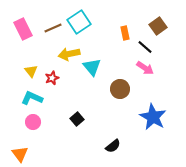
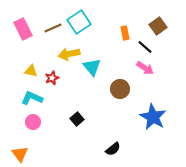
yellow triangle: rotated 40 degrees counterclockwise
black semicircle: moved 3 px down
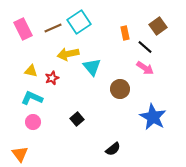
yellow arrow: moved 1 px left
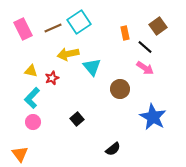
cyan L-shape: rotated 70 degrees counterclockwise
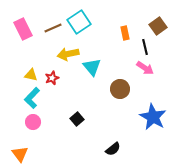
black line: rotated 35 degrees clockwise
yellow triangle: moved 4 px down
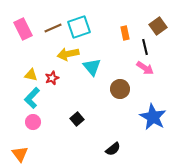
cyan square: moved 5 px down; rotated 15 degrees clockwise
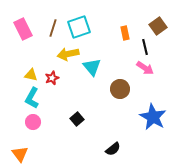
brown line: rotated 48 degrees counterclockwise
cyan L-shape: rotated 15 degrees counterclockwise
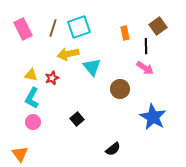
black line: moved 1 px right, 1 px up; rotated 14 degrees clockwise
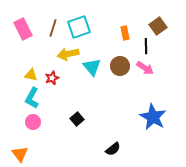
brown circle: moved 23 px up
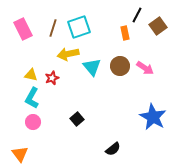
black line: moved 9 px left, 31 px up; rotated 28 degrees clockwise
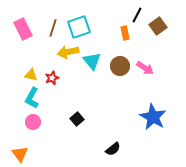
yellow arrow: moved 2 px up
cyan triangle: moved 6 px up
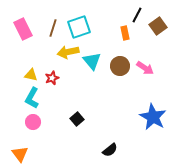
black semicircle: moved 3 px left, 1 px down
